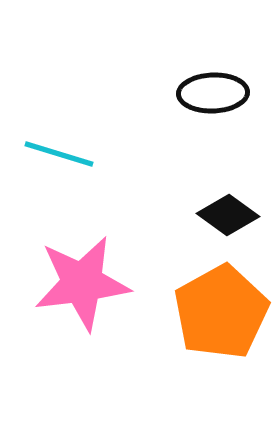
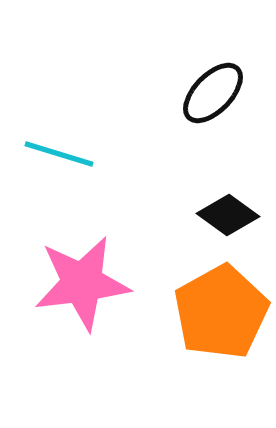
black ellipse: rotated 44 degrees counterclockwise
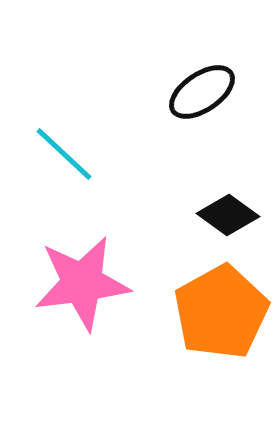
black ellipse: moved 11 px left, 1 px up; rotated 12 degrees clockwise
cyan line: moved 5 px right; rotated 26 degrees clockwise
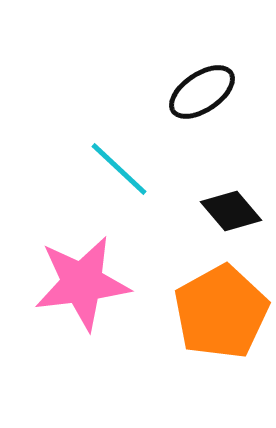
cyan line: moved 55 px right, 15 px down
black diamond: moved 3 px right, 4 px up; rotated 14 degrees clockwise
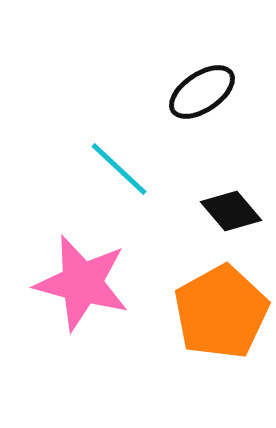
pink star: rotated 22 degrees clockwise
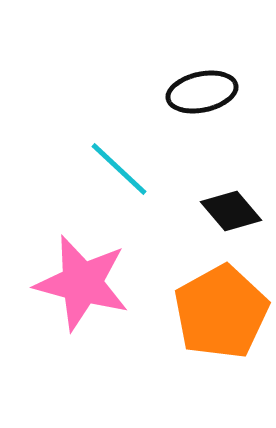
black ellipse: rotated 22 degrees clockwise
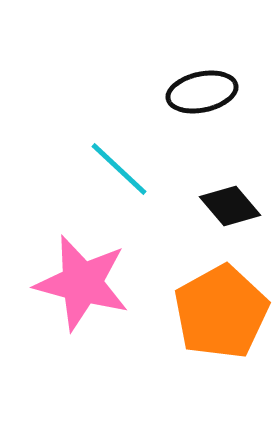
black diamond: moved 1 px left, 5 px up
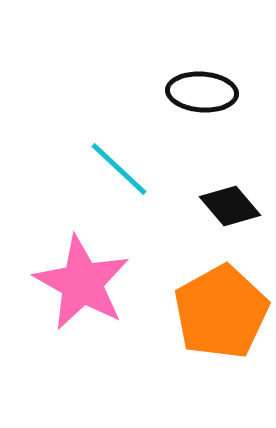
black ellipse: rotated 16 degrees clockwise
pink star: rotated 14 degrees clockwise
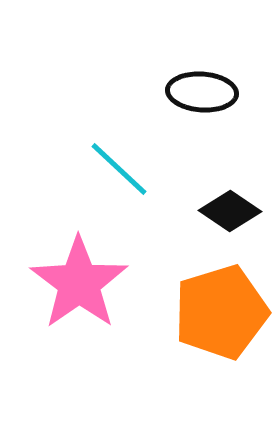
black diamond: moved 5 px down; rotated 16 degrees counterclockwise
pink star: moved 3 px left; rotated 8 degrees clockwise
orange pentagon: rotated 12 degrees clockwise
